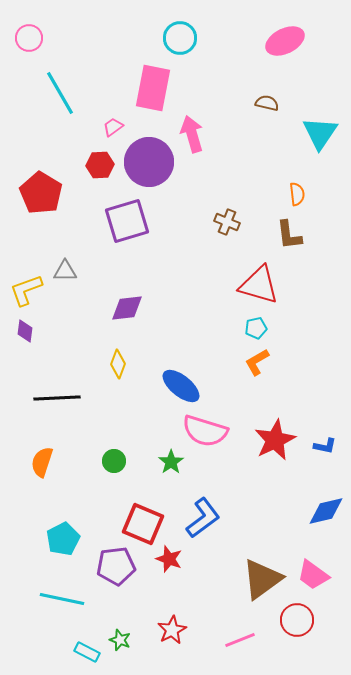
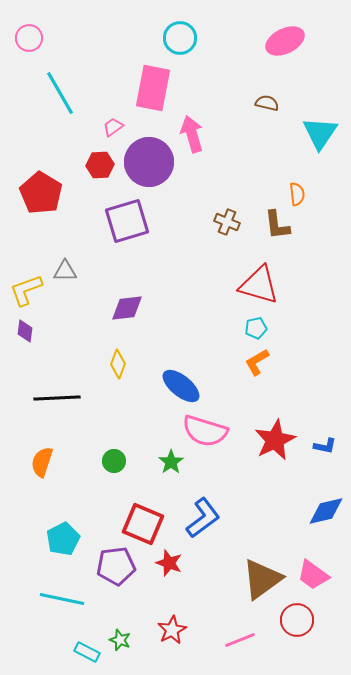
brown L-shape at (289, 235): moved 12 px left, 10 px up
red star at (169, 559): moved 4 px down
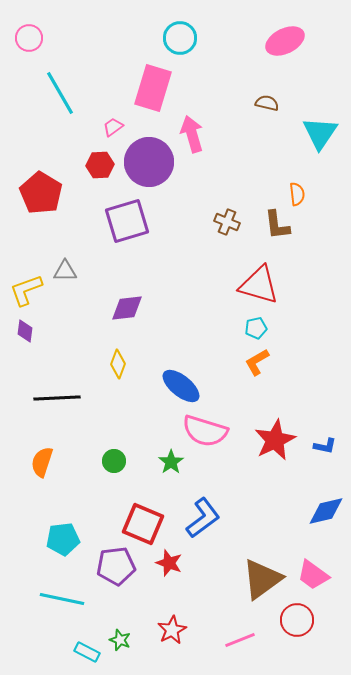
pink rectangle at (153, 88): rotated 6 degrees clockwise
cyan pentagon at (63, 539): rotated 20 degrees clockwise
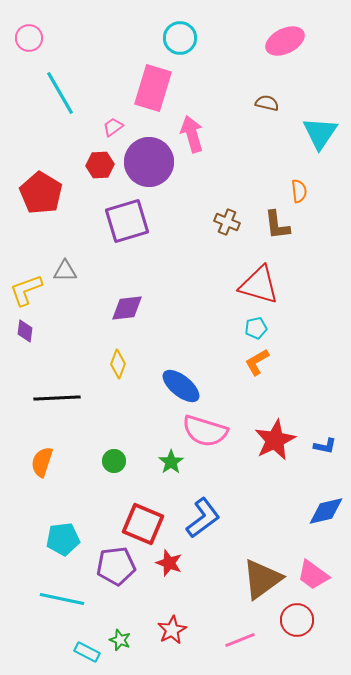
orange semicircle at (297, 194): moved 2 px right, 3 px up
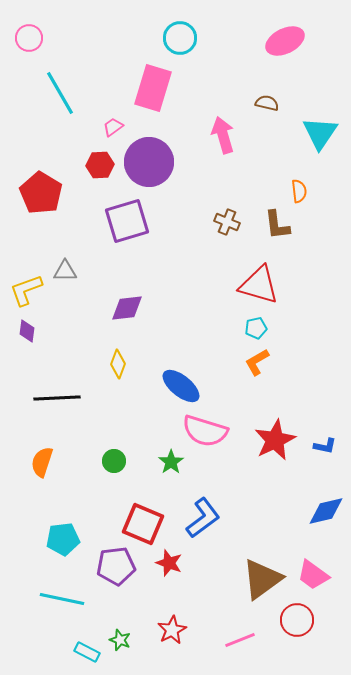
pink arrow at (192, 134): moved 31 px right, 1 px down
purple diamond at (25, 331): moved 2 px right
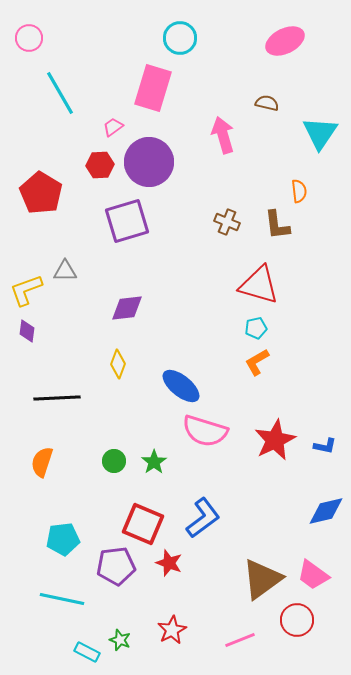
green star at (171, 462): moved 17 px left
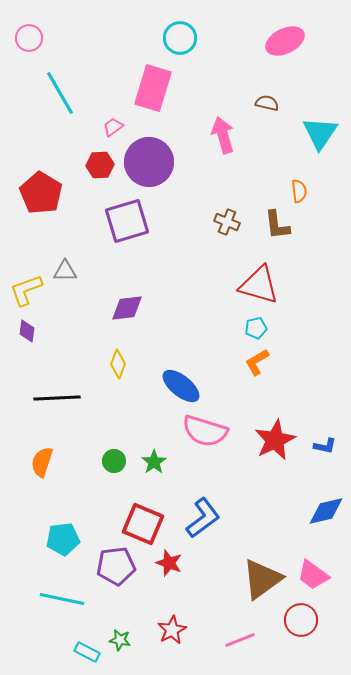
red circle at (297, 620): moved 4 px right
green star at (120, 640): rotated 10 degrees counterclockwise
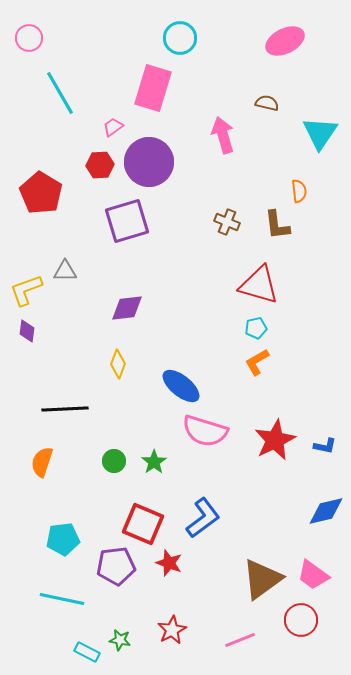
black line at (57, 398): moved 8 px right, 11 px down
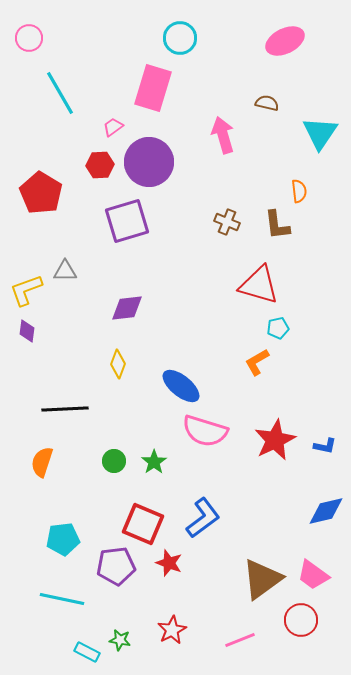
cyan pentagon at (256, 328): moved 22 px right
